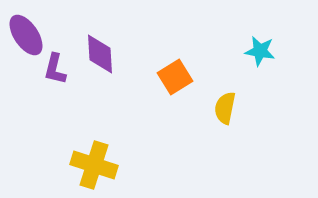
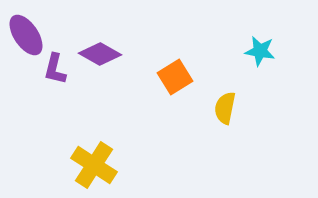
purple diamond: rotated 57 degrees counterclockwise
yellow cross: rotated 15 degrees clockwise
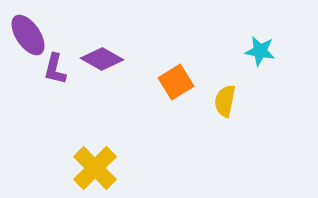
purple ellipse: moved 2 px right
purple diamond: moved 2 px right, 5 px down
orange square: moved 1 px right, 5 px down
yellow semicircle: moved 7 px up
yellow cross: moved 1 px right, 3 px down; rotated 12 degrees clockwise
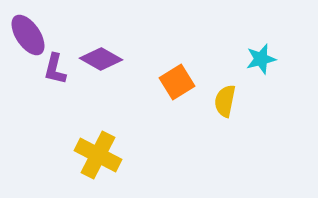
cyan star: moved 1 px right, 8 px down; rotated 24 degrees counterclockwise
purple diamond: moved 1 px left
orange square: moved 1 px right
yellow cross: moved 3 px right, 13 px up; rotated 18 degrees counterclockwise
